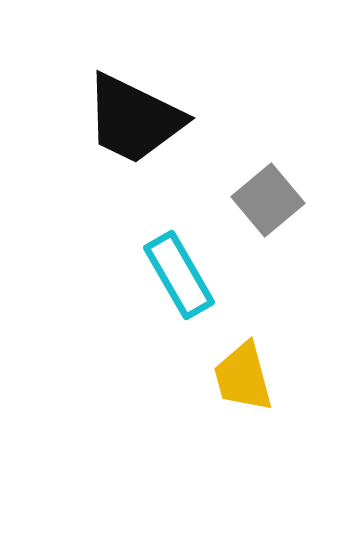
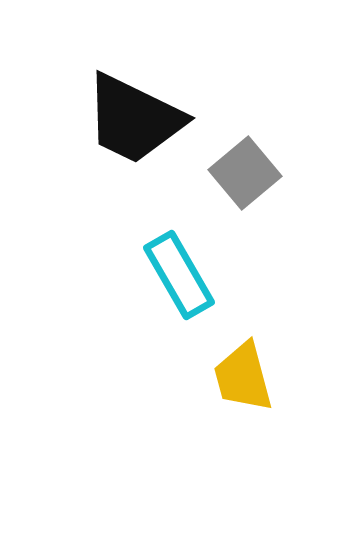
gray square: moved 23 px left, 27 px up
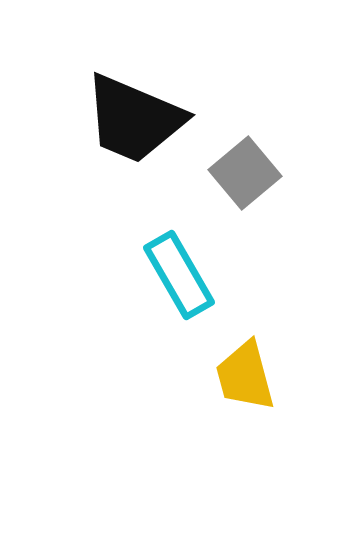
black trapezoid: rotated 3 degrees counterclockwise
yellow trapezoid: moved 2 px right, 1 px up
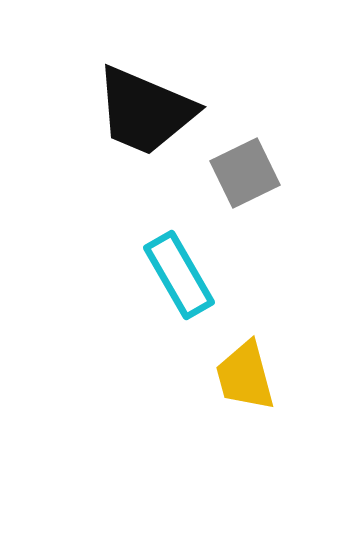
black trapezoid: moved 11 px right, 8 px up
gray square: rotated 14 degrees clockwise
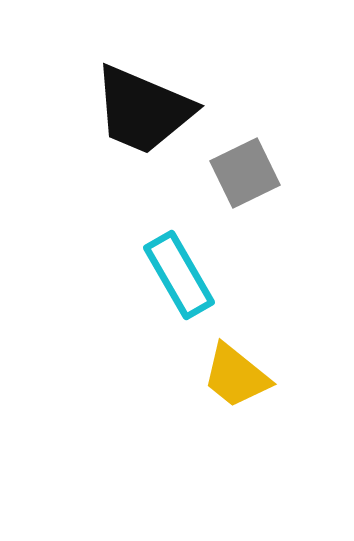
black trapezoid: moved 2 px left, 1 px up
yellow trapezoid: moved 9 px left; rotated 36 degrees counterclockwise
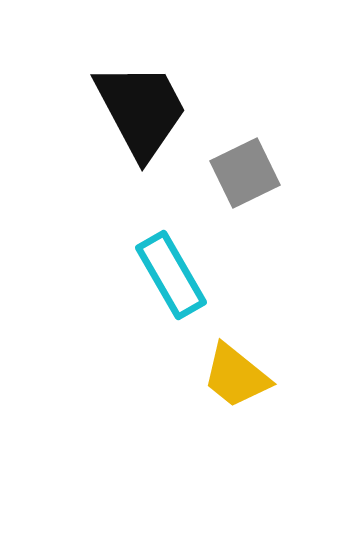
black trapezoid: moved 2 px left; rotated 141 degrees counterclockwise
cyan rectangle: moved 8 px left
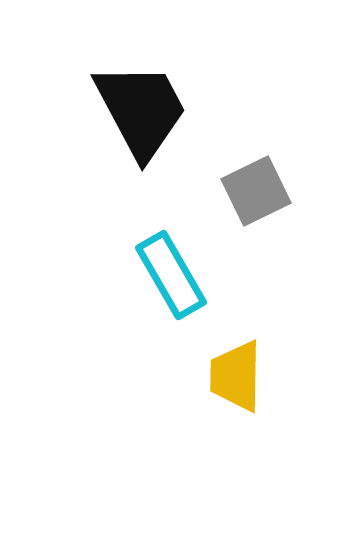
gray square: moved 11 px right, 18 px down
yellow trapezoid: rotated 52 degrees clockwise
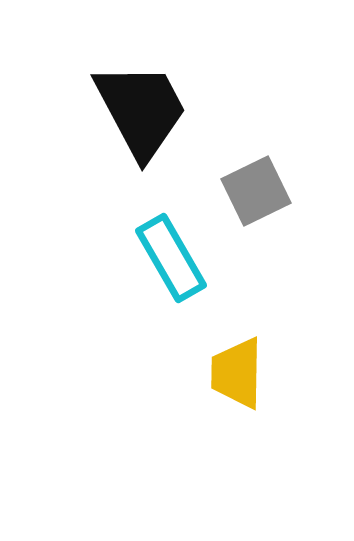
cyan rectangle: moved 17 px up
yellow trapezoid: moved 1 px right, 3 px up
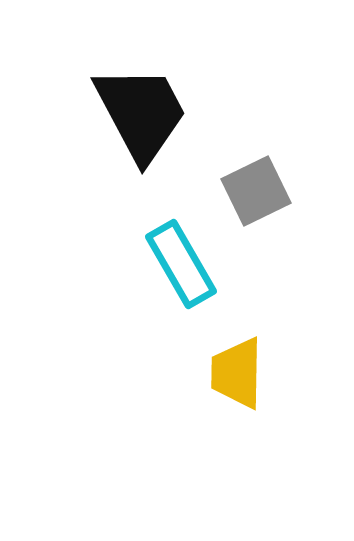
black trapezoid: moved 3 px down
cyan rectangle: moved 10 px right, 6 px down
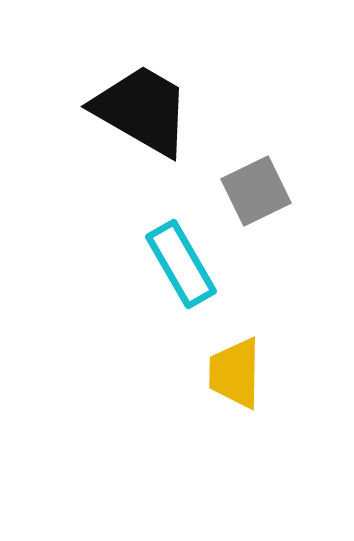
black trapezoid: moved 1 px right, 3 px up; rotated 32 degrees counterclockwise
yellow trapezoid: moved 2 px left
